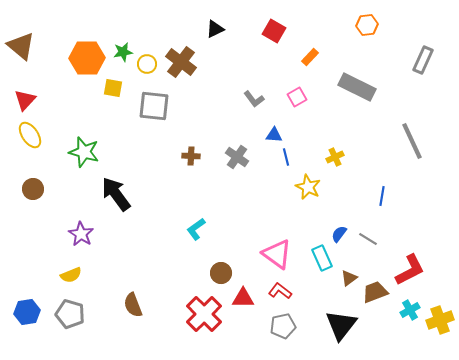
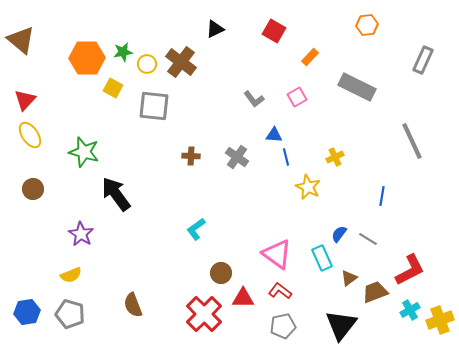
brown triangle at (21, 46): moved 6 px up
yellow square at (113, 88): rotated 18 degrees clockwise
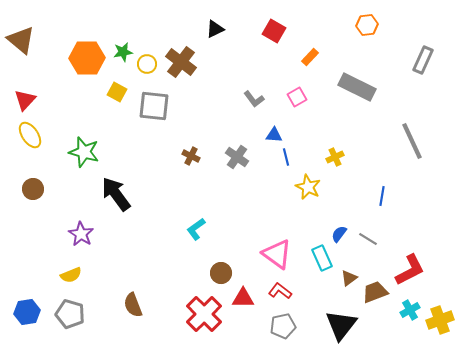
yellow square at (113, 88): moved 4 px right, 4 px down
brown cross at (191, 156): rotated 24 degrees clockwise
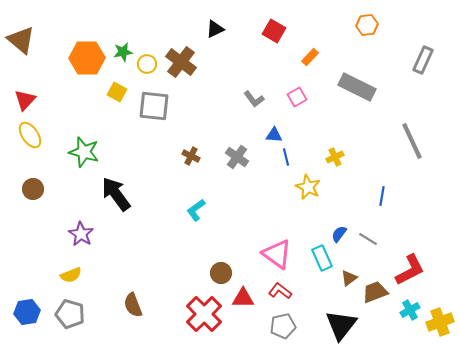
cyan L-shape at (196, 229): moved 19 px up
yellow cross at (440, 320): moved 2 px down
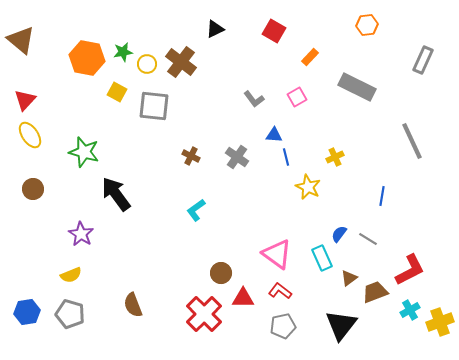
orange hexagon at (87, 58): rotated 12 degrees clockwise
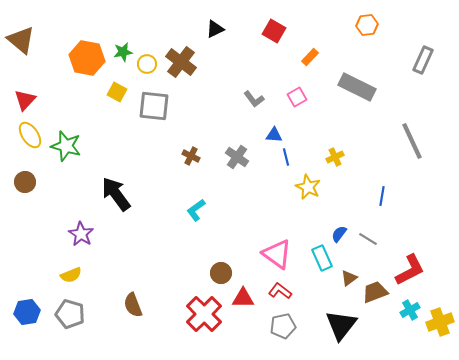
green star at (84, 152): moved 18 px left, 6 px up
brown circle at (33, 189): moved 8 px left, 7 px up
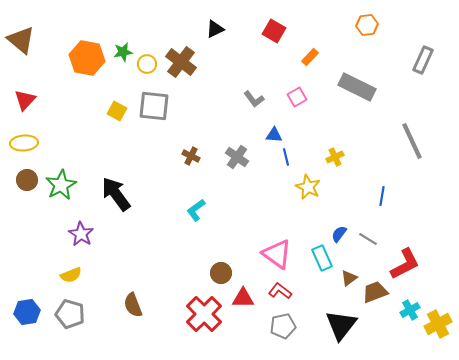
yellow square at (117, 92): moved 19 px down
yellow ellipse at (30, 135): moved 6 px left, 8 px down; rotated 60 degrees counterclockwise
green star at (66, 146): moved 5 px left, 39 px down; rotated 28 degrees clockwise
brown circle at (25, 182): moved 2 px right, 2 px up
red L-shape at (410, 270): moved 5 px left, 6 px up
yellow cross at (440, 322): moved 2 px left, 2 px down; rotated 8 degrees counterclockwise
